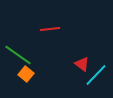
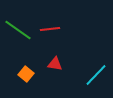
green line: moved 25 px up
red triangle: moved 27 px left; rotated 28 degrees counterclockwise
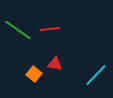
orange square: moved 8 px right
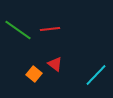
red triangle: rotated 28 degrees clockwise
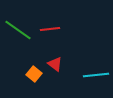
cyan line: rotated 40 degrees clockwise
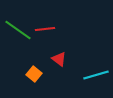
red line: moved 5 px left
red triangle: moved 4 px right, 5 px up
cyan line: rotated 10 degrees counterclockwise
